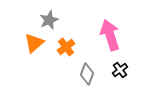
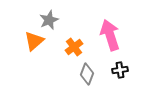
orange triangle: moved 2 px up
orange cross: moved 8 px right
black cross: rotated 28 degrees clockwise
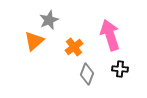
black cross: moved 1 px up; rotated 14 degrees clockwise
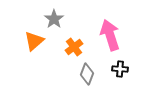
gray star: moved 5 px right, 1 px up; rotated 12 degrees counterclockwise
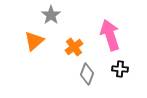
gray star: moved 3 px left, 4 px up
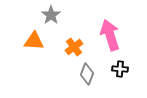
orange triangle: rotated 45 degrees clockwise
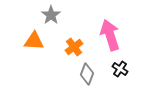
black cross: rotated 28 degrees clockwise
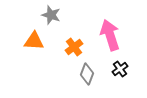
gray star: rotated 18 degrees counterclockwise
black cross: rotated 21 degrees clockwise
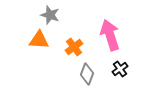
gray star: moved 1 px left
orange triangle: moved 5 px right, 1 px up
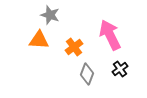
pink arrow: rotated 8 degrees counterclockwise
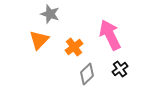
gray star: moved 1 px up
orange triangle: rotated 50 degrees counterclockwise
gray diamond: rotated 25 degrees clockwise
